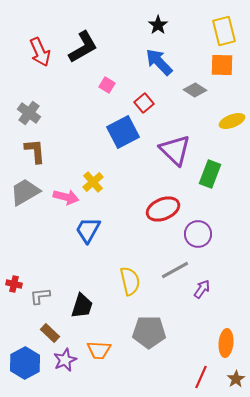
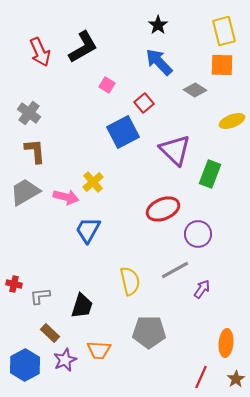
blue hexagon: moved 2 px down
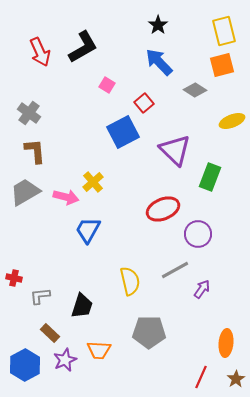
orange square: rotated 15 degrees counterclockwise
green rectangle: moved 3 px down
red cross: moved 6 px up
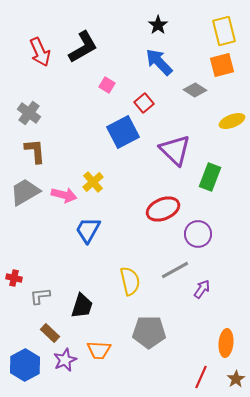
pink arrow: moved 2 px left, 2 px up
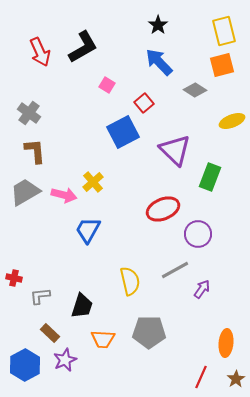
orange trapezoid: moved 4 px right, 11 px up
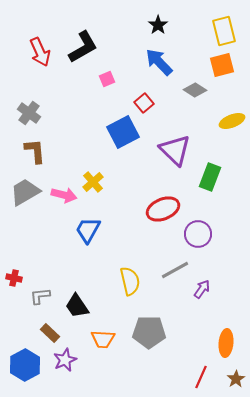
pink square: moved 6 px up; rotated 35 degrees clockwise
black trapezoid: moved 5 px left; rotated 128 degrees clockwise
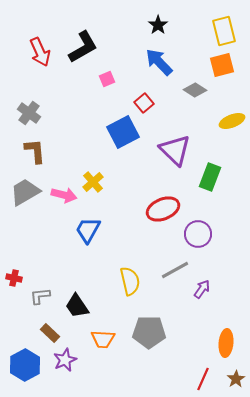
red line: moved 2 px right, 2 px down
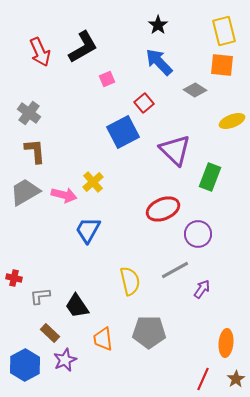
orange square: rotated 20 degrees clockwise
orange trapezoid: rotated 80 degrees clockwise
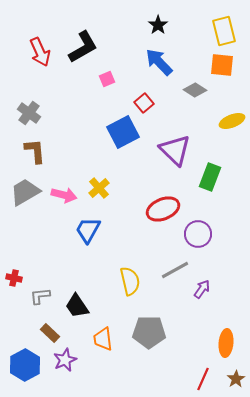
yellow cross: moved 6 px right, 6 px down
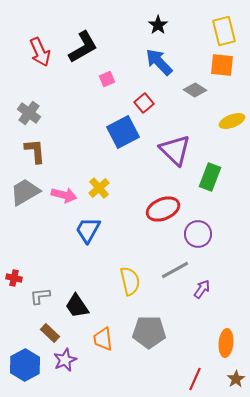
red line: moved 8 px left
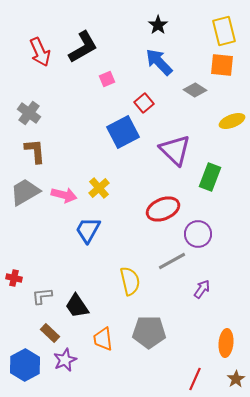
gray line: moved 3 px left, 9 px up
gray L-shape: moved 2 px right
